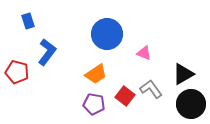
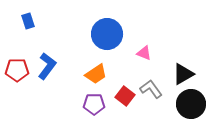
blue L-shape: moved 14 px down
red pentagon: moved 2 px up; rotated 15 degrees counterclockwise
purple pentagon: rotated 10 degrees counterclockwise
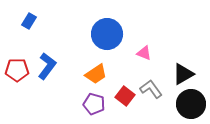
blue rectangle: moved 1 px right; rotated 49 degrees clockwise
purple pentagon: rotated 15 degrees clockwise
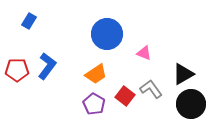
purple pentagon: rotated 15 degrees clockwise
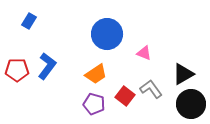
purple pentagon: rotated 15 degrees counterclockwise
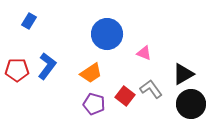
orange trapezoid: moved 5 px left, 1 px up
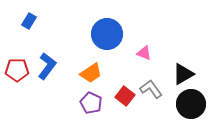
purple pentagon: moved 3 px left, 1 px up; rotated 10 degrees clockwise
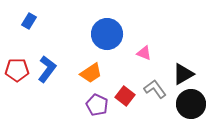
blue L-shape: moved 3 px down
gray L-shape: moved 4 px right
purple pentagon: moved 6 px right, 2 px down
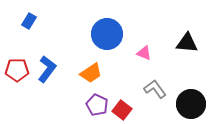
black triangle: moved 4 px right, 31 px up; rotated 35 degrees clockwise
red square: moved 3 px left, 14 px down
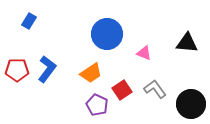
red square: moved 20 px up; rotated 18 degrees clockwise
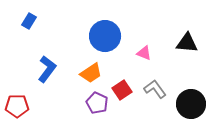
blue circle: moved 2 px left, 2 px down
red pentagon: moved 36 px down
purple pentagon: moved 2 px up
